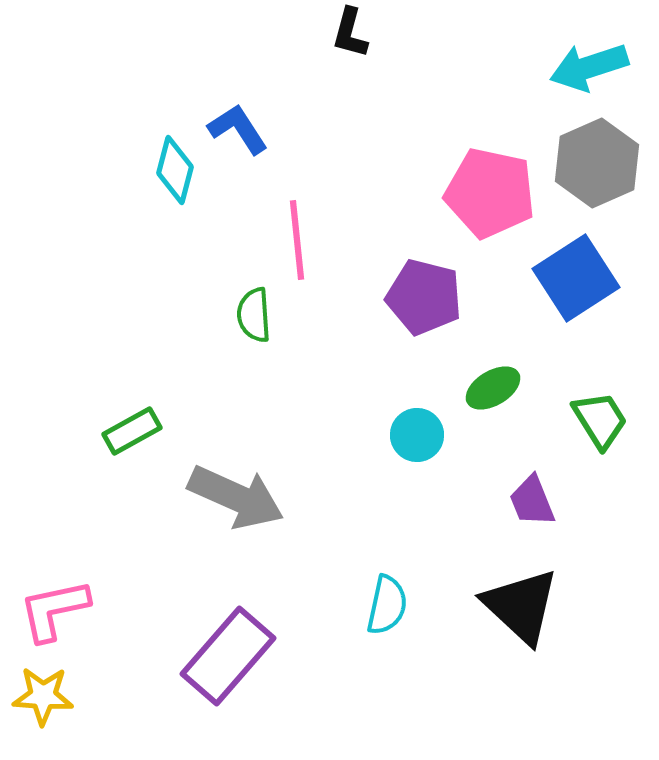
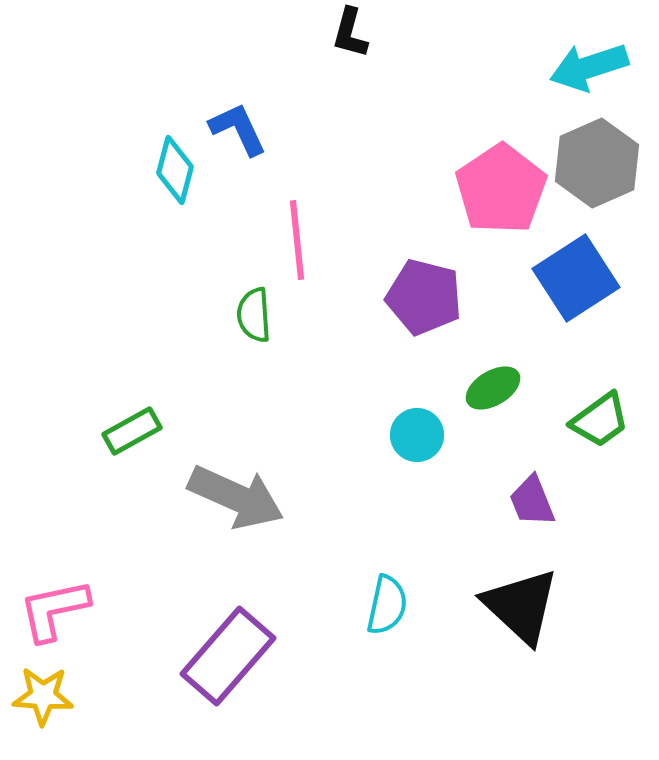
blue L-shape: rotated 8 degrees clockwise
pink pentagon: moved 11 px right, 4 px up; rotated 26 degrees clockwise
green trapezoid: rotated 86 degrees clockwise
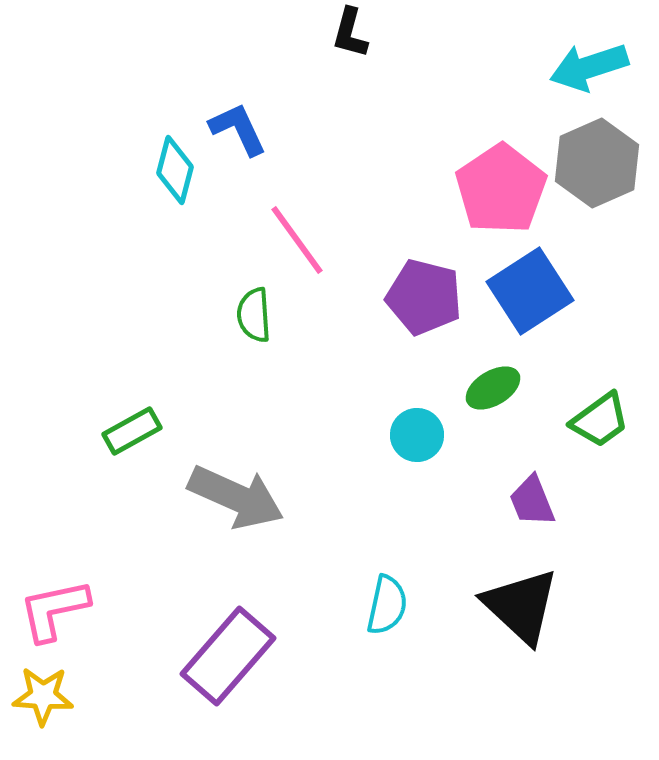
pink line: rotated 30 degrees counterclockwise
blue square: moved 46 px left, 13 px down
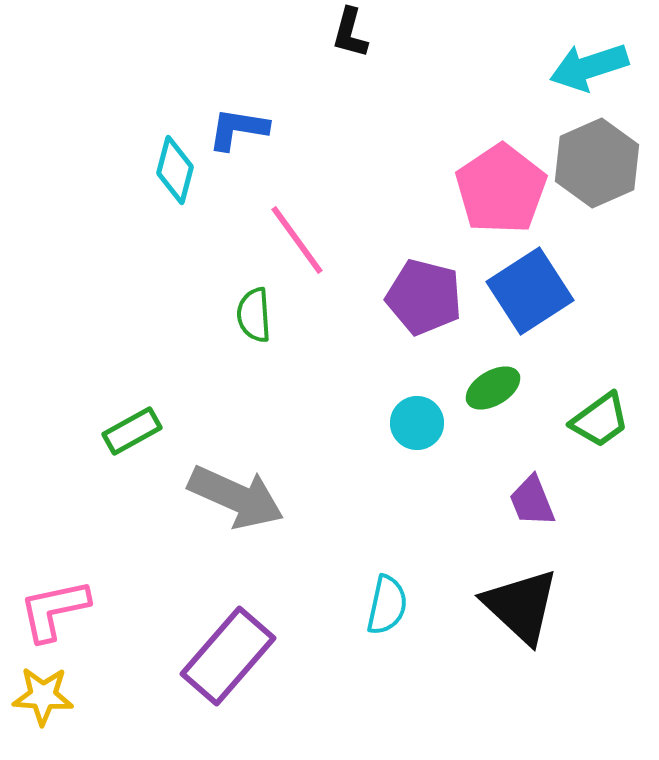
blue L-shape: rotated 56 degrees counterclockwise
cyan circle: moved 12 px up
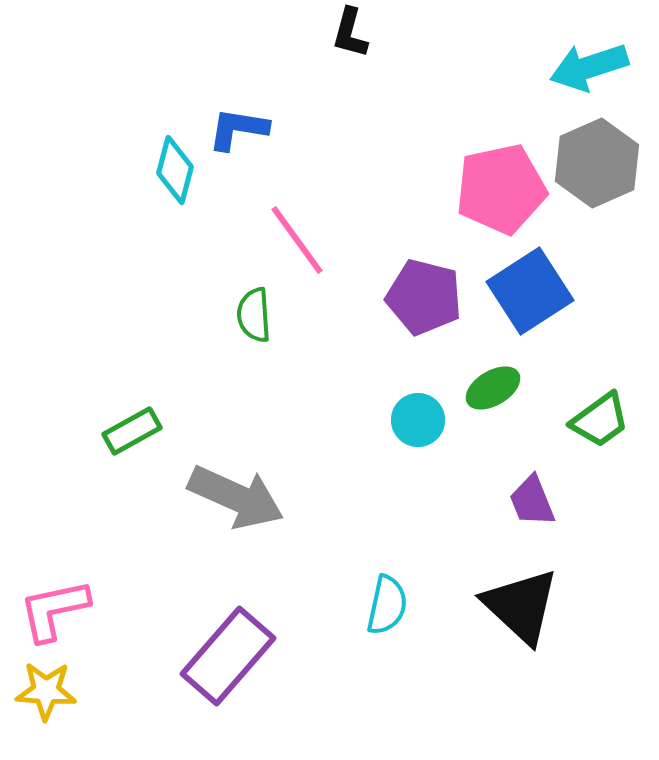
pink pentagon: rotated 22 degrees clockwise
cyan circle: moved 1 px right, 3 px up
yellow star: moved 3 px right, 5 px up
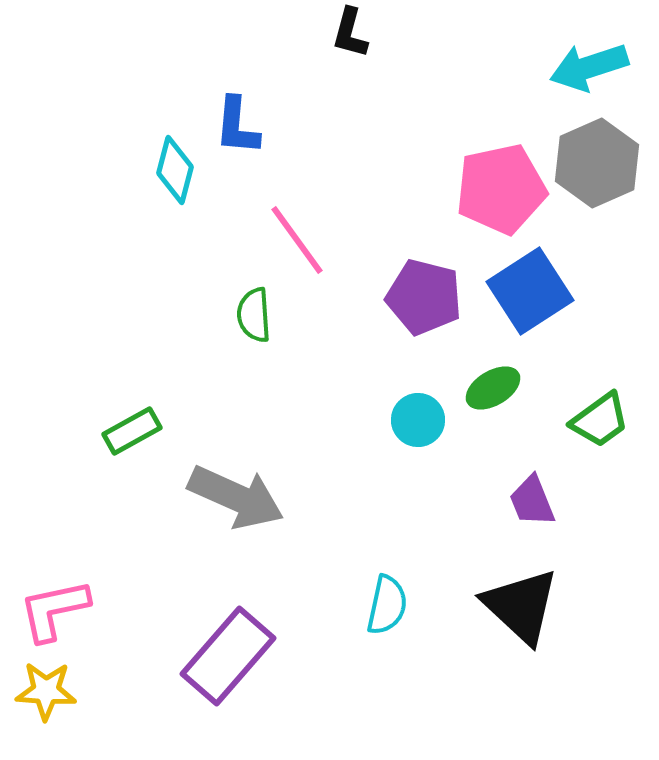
blue L-shape: moved 1 px left, 3 px up; rotated 94 degrees counterclockwise
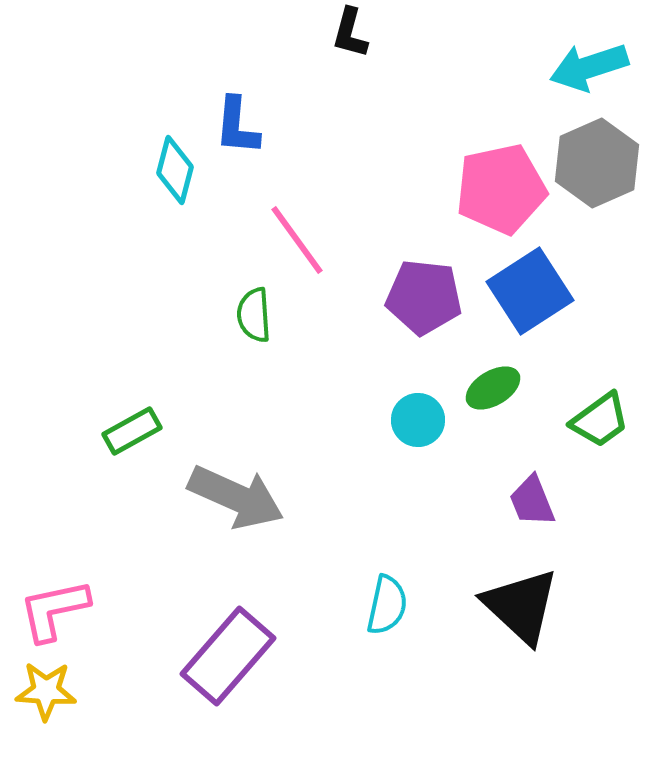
purple pentagon: rotated 8 degrees counterclockwise
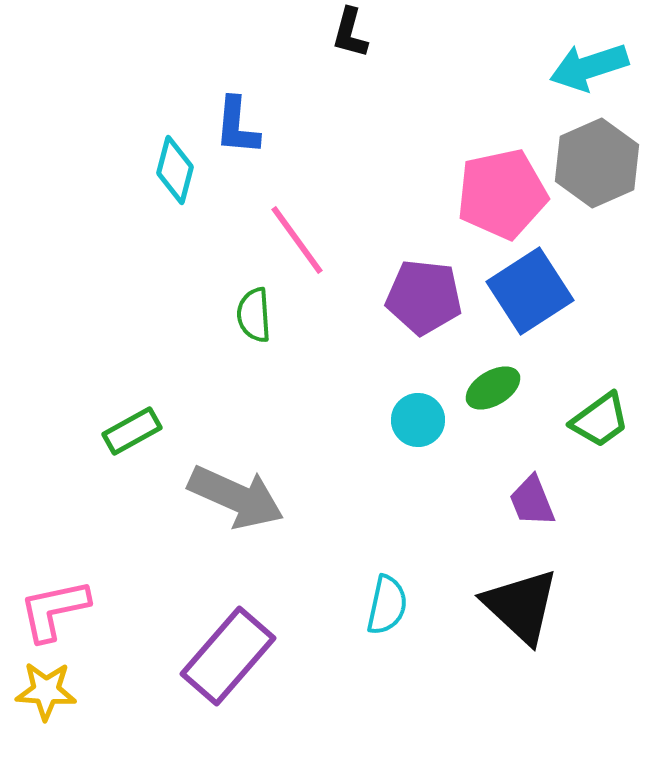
pink pentagon: moved 1 px right, 5 px down
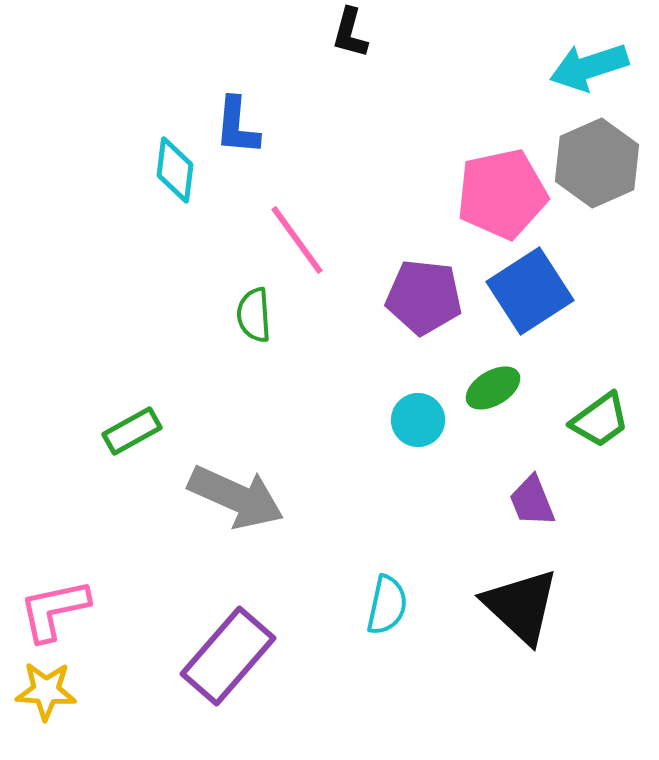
cyan diamond: rotated 8 degrees counterclockwise
